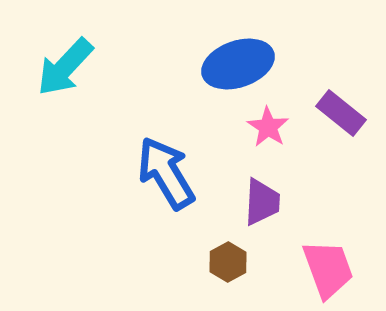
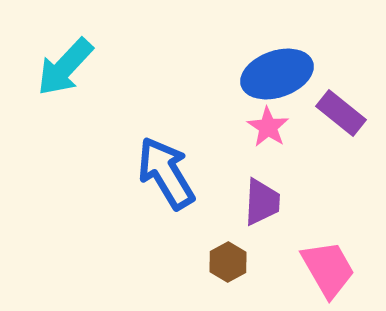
blue ellipse: moved 39 px right, 10 px down
pink trapezoid: rotated 10 degrees counterclockwise
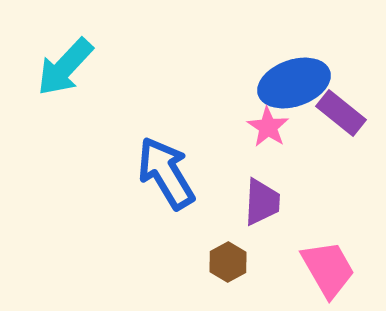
blue ellipse: moved 17 px right, 9 px down
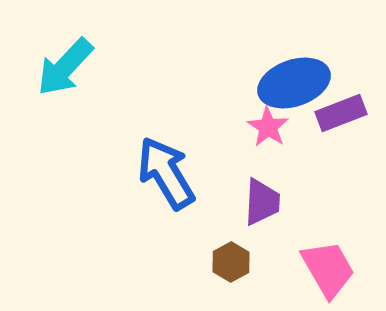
purple rectangle: rotated 60 degrees counterclockwise
brown hexagon: moved 3 px right
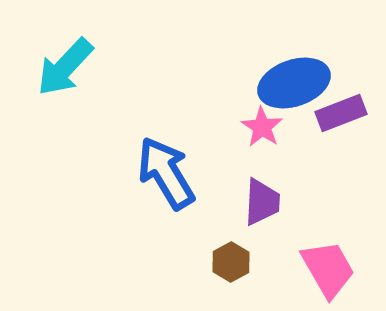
pink star: moved 6 px left
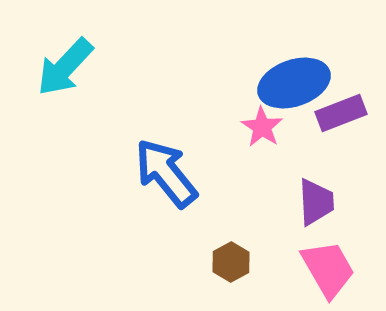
blue arrow: rotated 8 degrees counterclockwise
purple trapezoid: moved 54 px right; rotated 6 degrees counterclockwise
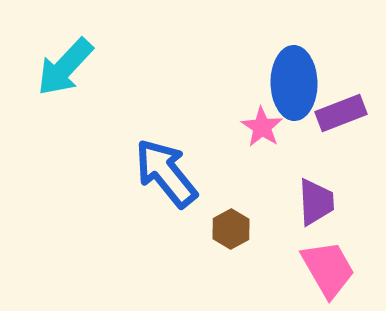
blue ellipse: rotated 72 degrees counterclockwise
brown hexagon: moved 33 px up
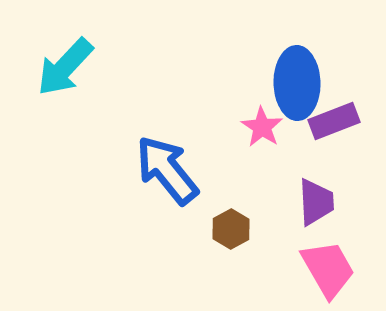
blue ellipse: moved 3 px right
purple rectangle: moved 7 px left, 8 px down
blue arrow: moved 1 px right, 3 px up
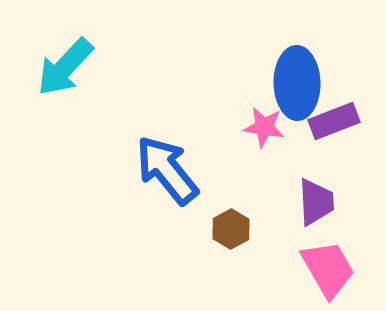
pink star: moved 2 px right; rotated 24 degrees counterclockwise
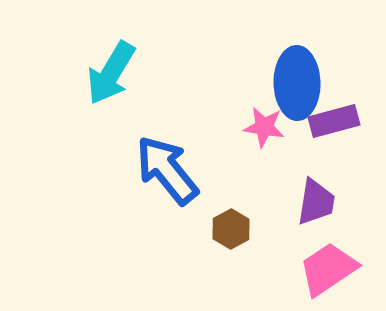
cyan arrow: moved 46 px right, 6 px down; rotated 12 degrees counterclockwise
purple rectangle: rotated 6 degrees clockwise
purple trapezoid: rotated 12 degrees clockwise
pink trapezoid: rotated 94 degrees counterclockwise
